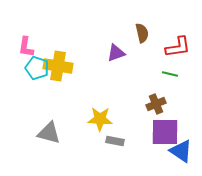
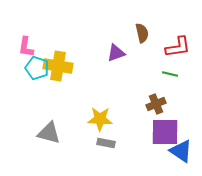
gray rectangle: moved 9 px left, 2 px down
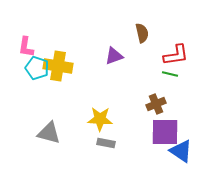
red L-shape: moved 2 px left, 8 px down
purple triangle: moved 2 px left, 3 px down
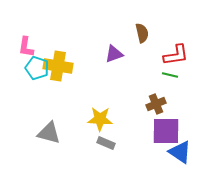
purple triangle: moved 2 px up
green line: moved 1 px down
purple square: moved 1 px right, 1 px up
gray rectangle: rotated 12 degrees clockwise
blue triangle: moved 1 px left, 1 px down
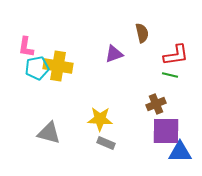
cyan pentagon: rotated 30 degrees counterclockwise
blue triangle: rotated 35 degrees counterclockwise
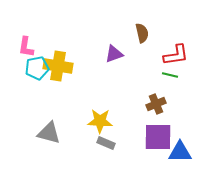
yellow star: moved 2 px down
purple square: moved 8 px left, 6 px down
